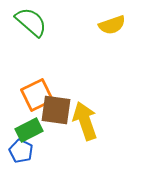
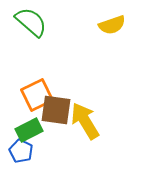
yellow arrow: rotated 12 degrees counterclockwise
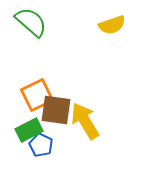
blue pentagon: moved 20 px right, 6 px up
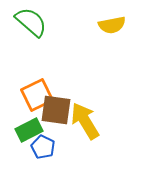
yellow semicircle: rotated 8 degrees clockwise
blue pentagon: moved 2 px right, 2 px down
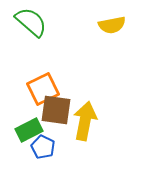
orange square: moved 6 px right, 6 px up
yellow arrow: rotated 42 degrees clockwise
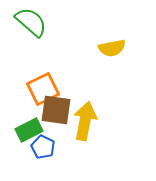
yellow semicircle: moved 23 px down
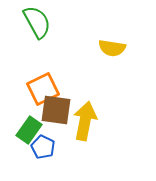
green semicircle: moved 6 px right; rotated 20 degrees clockwise
yellow semicircle: rotated 20 degrees clockwise
green rectangle: rotated 28 degrees counterclockwise
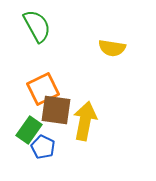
green semicircle: moved 4 px down
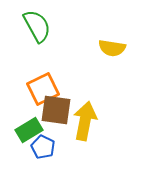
green rectangle: rotated 24 degrees clockwise
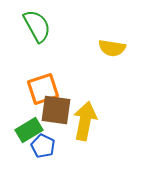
orange square: rotated 8 degrees clockwise
blue pentagon: moved 1 px up
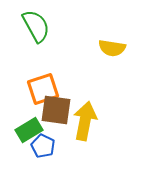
green semicircle: moved 1 px left
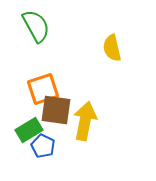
yellow semicircle: rotated 68 degrees clockwise
